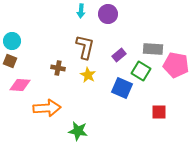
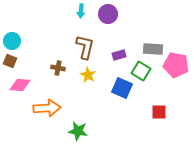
purple rectangle: rotated 24 degrees clockwise
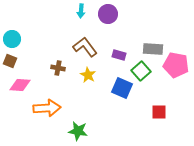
cyan circle: moved 2 px up
brown L-shape: rotated 50 degrees counterclockwise
purple rectangle: rotated 32 degrees clockwise
green square: rotated 18 degrees clockwise
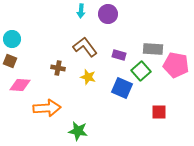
yellow star: moved 2 px down; rotated 14 degrees counterclockwise
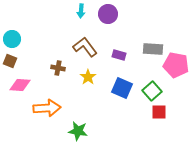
green square: moved 11 px right, 20 px down
yellow star: rotated 21 degrees clockwise
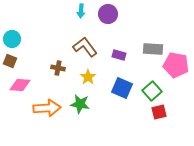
red square: rotated 14 degrees counterclockwise
green star: moved 2 px right, 27 px up
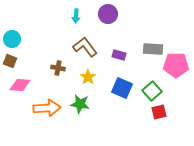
cyan arrow: moved 5 px left, 5 px down
pink pentagon: rotated 10 degrees counterclockwise
